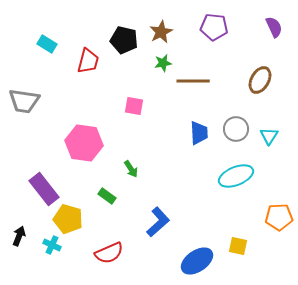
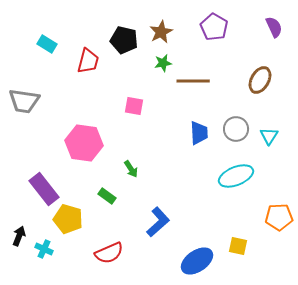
purple pentagon: rotated 24 degrees clockwise
cyan cross: moved 8 px left, 4 px down
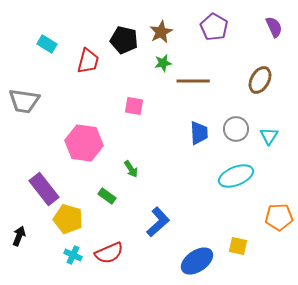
cyan cross: moved 29 px right, 6 px down
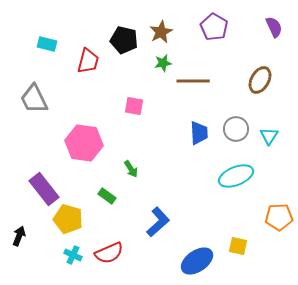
cyan rectangle: rotated 18 degrees counterclockwise
gray trapezoid: moved 10 px right, 2 px up; rotated 56 degrees clockwise
